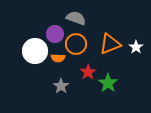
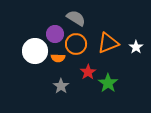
gray semicircle: rotated 12 degrees clockwise
orange triangle: moved 2 px left, 1 px up
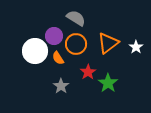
purple circle: moved 1 px left, 2 px down
orange triangle: rotated 15 degrees counterclockwise
orange semicircle: rotated 56 degrees clockwise
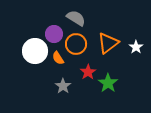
purple circle: moved 2 px up
gray star: moved 2 px right
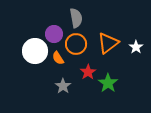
gray semicircle: rotated 48 degrees clockwise
